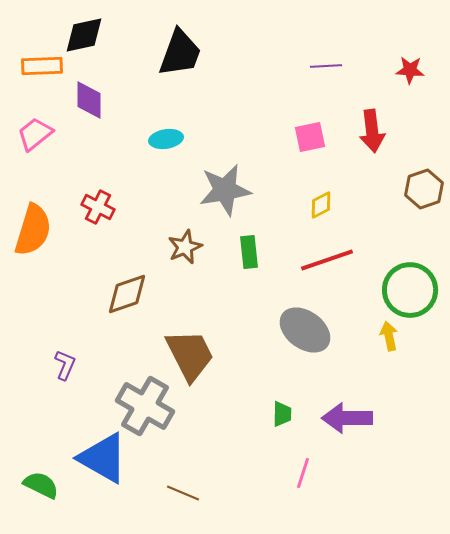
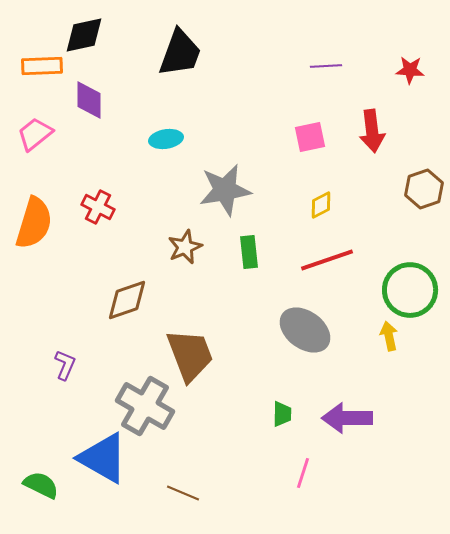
orange semicircle: moved 1 px right, 7 px up
brown diamond: moved 6 px down
brown trapezoid: rotated 6 degrees clockwise
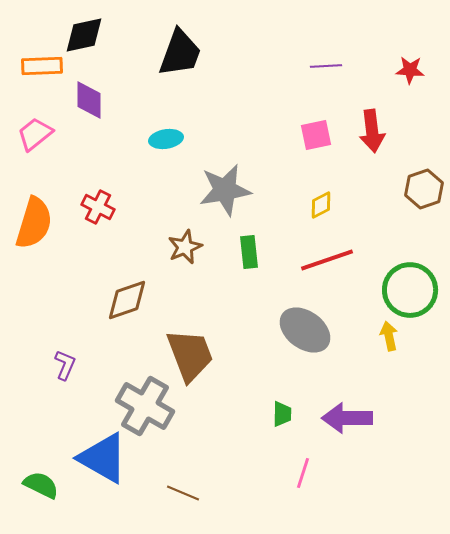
pink square: moved 6 px right, 2 px up
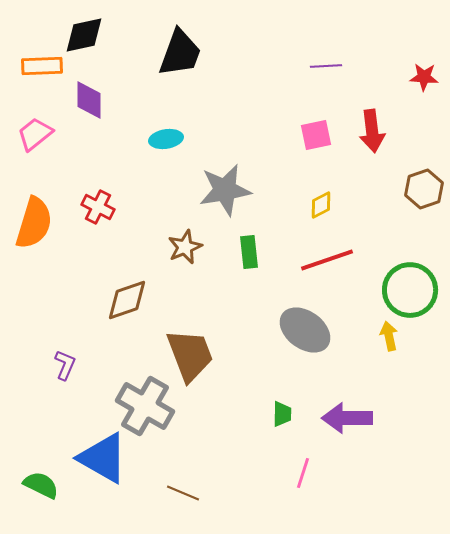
red star: moved 14 px right, 7 px down
